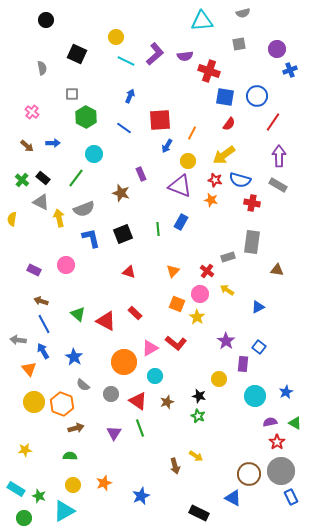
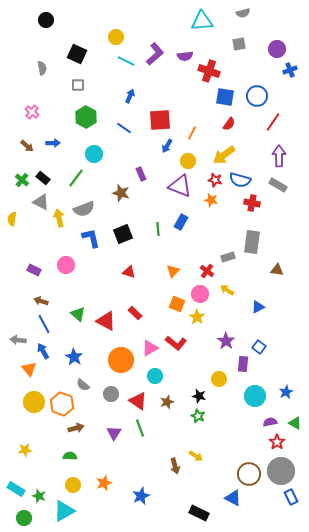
gray square at (72, 94): moved 6 px right, 9 px up
orange circle at (124, 362): moved 3 px left, 2 px up
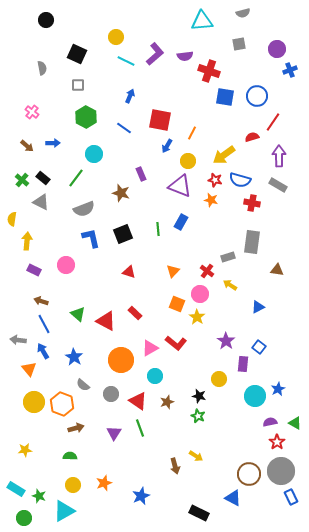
red square at (160, 120): rotated 15 degrees clockwise
red semicircle at (229, 124): moved 23 px right, 13 px down; rotated 144 degrees counterclockwise
yellow arrow at (59, 218): moved 32 px left, 23 px down; rotated 18 degrees clockwise
yellow arrow at (227, 290): moved 3 px right, 5 px up
blue star at (286, 392): moved 8 px left, 3 px up
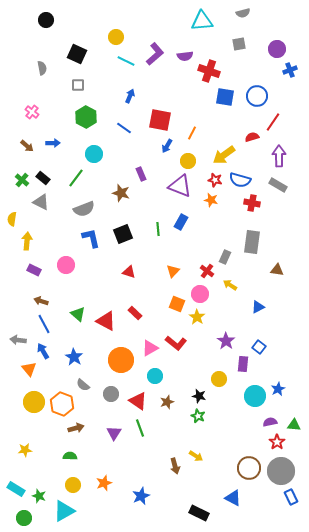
gray rectangle at (228, 257): moved 3 px left; rotated 48 degrees counterclockwise
green triangle at (295, 423): moved 1 px left, 2 px down; rotated 24 degrees counterclockwise
brown circle at (249, 474): moved 6 px up
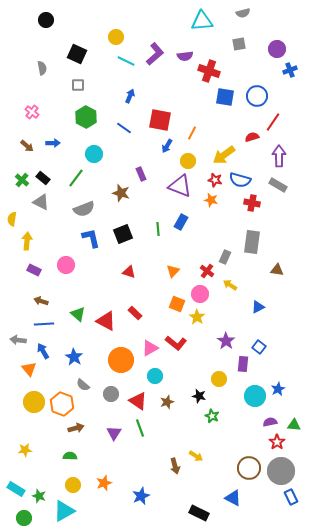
blue line at (44, 324): rotated 66 degrees counterclockwise
green star at (198, 416): moved 14 px right
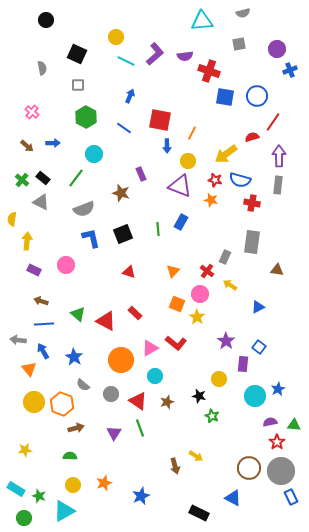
blue arrow at (167, 146): rotated 32 degrees counterclockwise
yellow arrow at (224, 155): moved 2 px right, 1 px up
gray rectangle at (278, 185): rotated 66 degrees clockwise
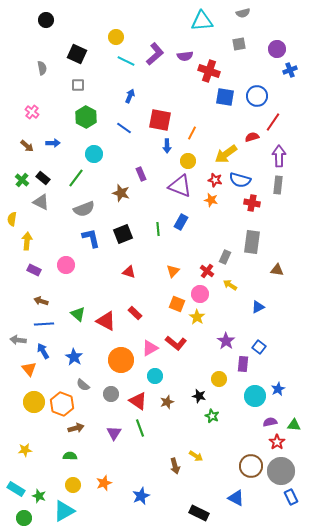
brown circle at (249, 468): moved 2 px right, 2 px up
blue triangle at (233, 498): moved 3 px right
